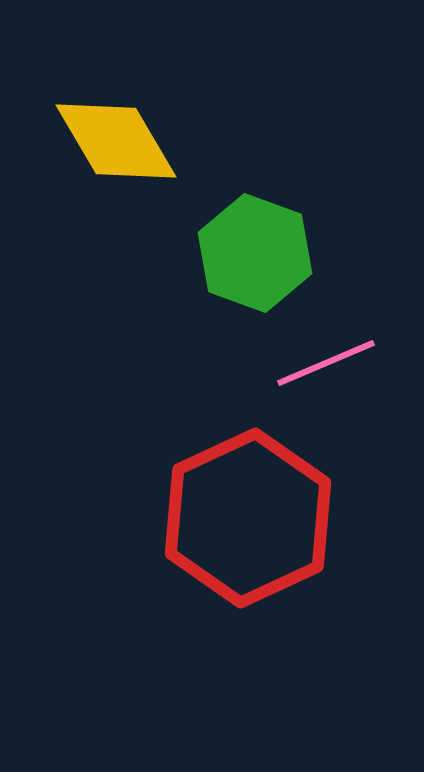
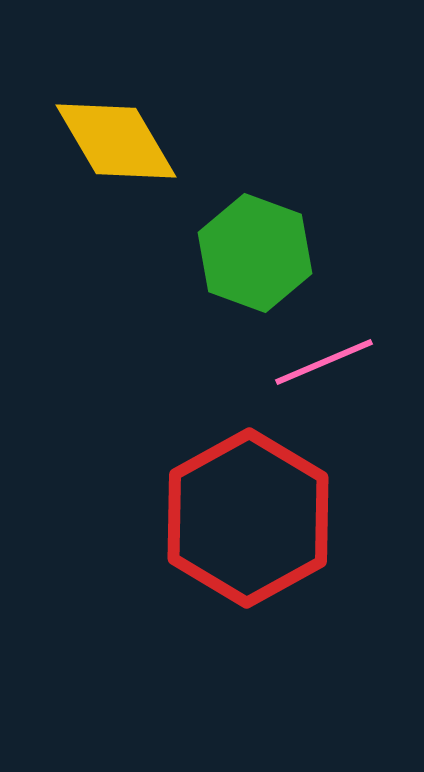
pink line: moved 2 px left, 1 px up
red hexagon: rotated 4 degrees counterclockwise
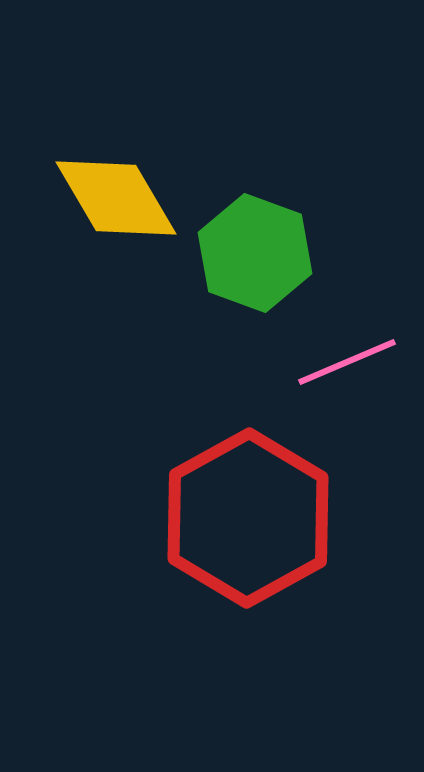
yellow diamond: moved 57 px down
pink line: moved 23 px right
